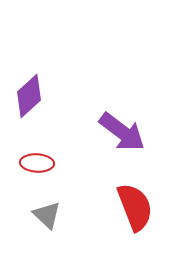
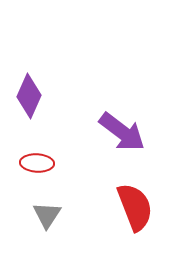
purple diamond: rotated 24 degrees counterclockwise
gray triangle: rotated 20 degrees clockwise
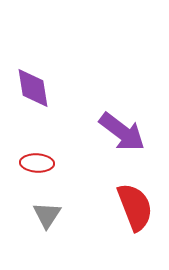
purple diamond: moved 4 px right, 8 px up; rotated 33 degrees counterclockwise
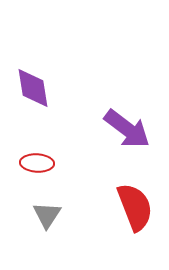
purple arrow: moved 5 px right, 3 px up
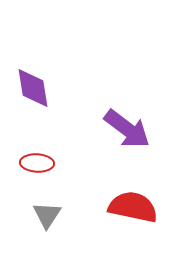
red semicircle: moved 2 px left; rotated 57 degrees counterclockwise
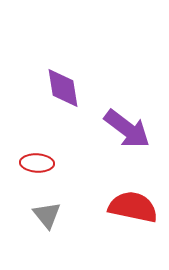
purple diamond: moved 30 px right
gray triangle: rotated 12 degrees counterclockwise
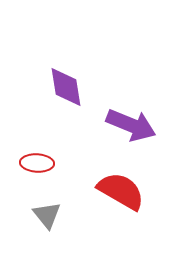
purple diamond: moved 3 px right, 1 px up
purple arrow: moved 4 px right, 4 px up; rotated 15 degrees counterclockwise
red semicircle: moved 12 px left, 16 px up; rotated 18 degrees clockwise
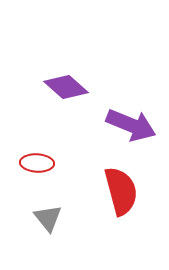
purple diamond: rotated 39 degrees counterclockwise
red semicircle: rotated 45 degrees clockwise
gray triangle: moved 1 px right, 3 px down
